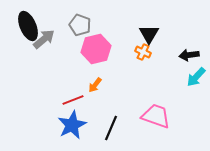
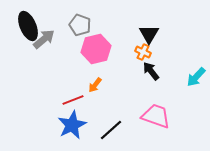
black arrow: moved 38 px left, 16 px down; rotated 60 degrees clockwise
black line: moved 2 px down; rotated 25 degrees clockwise
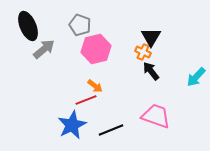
black triangle: moved 2 px right, 3 px down
gray arrow: moved 10 px down
orange arrow: moved 1 px down; rotated 91 degrees counterclockwise
red line: moved 13 px right
black line: rotated 20 degrees clockwise
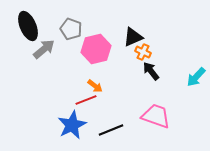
gray pentagon: moved 9 px left, 4 px down
black triangle: moved 18 px left; rotated 35 degrees clockwise
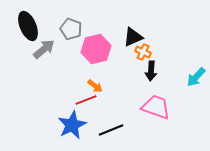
black arrow: rotated 138 degrees counterclockwise
pink trapezoid: moved 9 px up
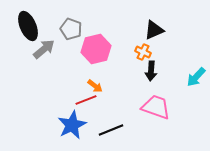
black triangle: moved 21 px right, 7 px up
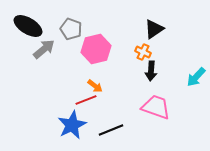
black ellipse: rotated 36 degrees counterclockwise
black triangle: moved 1 px up; rotated 10 degrees counterclockwise
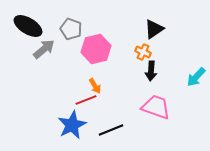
orange arrow: rotated 21 degrees clockwise
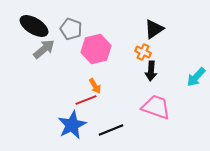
black ellipse: moved 6 px right
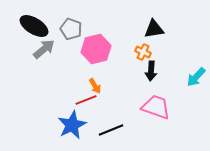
black triangle: rotated 25 degrees clockwise
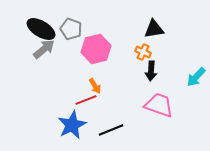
black ellipse: moved 7 px right, 3 px down
pink trapezoid: moved 3 px right, 2 px up
